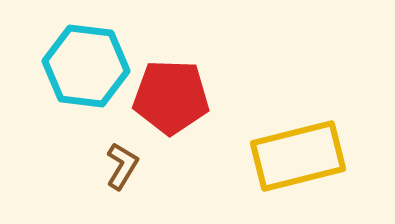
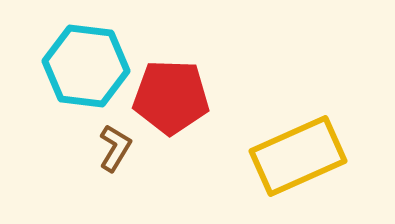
yellow rectangle: rotated 10 degrees counterclockwise
brown L-shape: moved 7 px left, 18 px up
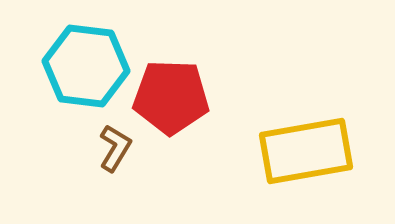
yellow rectangle: moved 8 px right, 5 px up; rotated 14 degrees clockwise
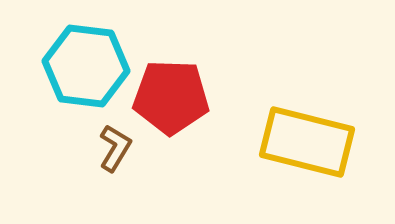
yellow rectangle: moved 1 px right, 9 px up; rotated 24 degrees clockwise
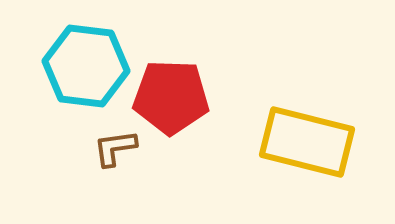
brown L-shape: rotated 129 degrees counterclockwise
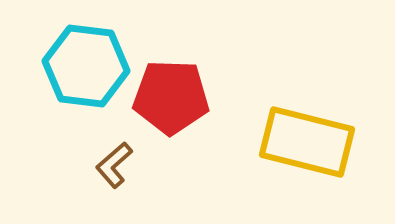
brown L-shape: moved 1 px left, 17 px down; rotated 33 degrees counterclockwise
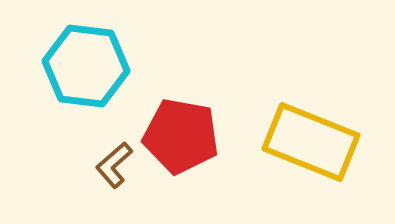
red pentagon: moved 10 px right, 39 px down; rotated 8 degrees clockwise
yellow rectangle: moved 4 px right; rotated 8 degrees clockwise
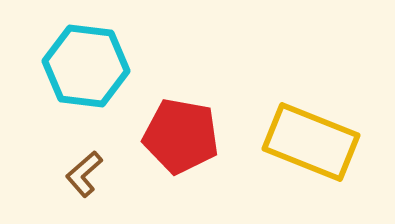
brown L-shape: moved 30 px left, 9 px down
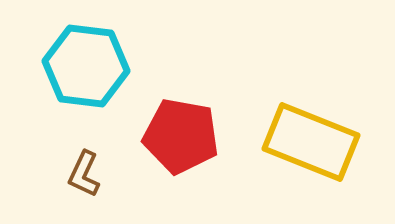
brown L-shape: rotated 24 degrees counterclockwise
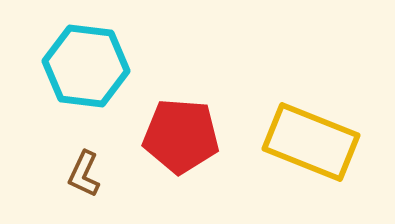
red pentagon: rotated 6 degrees counterclockwise
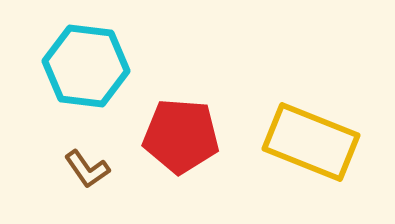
brown L-shape: moved 3 px right, 5 px up; rotated 60 degrees counterclockwise
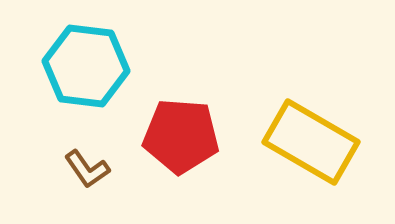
yellow rectangle: rotated 8 degrees clockwise
